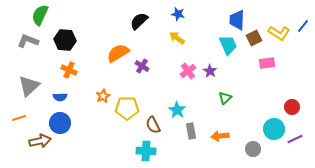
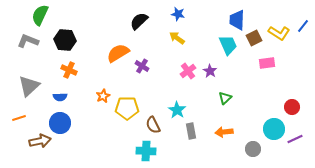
orange arrow: moved 4 px right, 4 px up
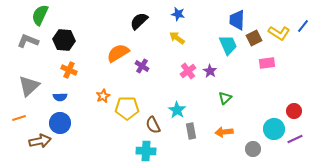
black hexagon: moved 1 px left
red circle: moved 2 px right, 4 px down
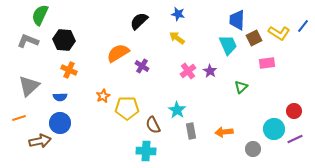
green triangle: moved 16 px right, 11 px up
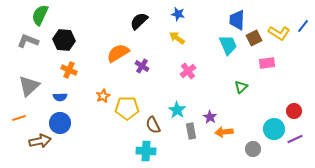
purple star: moved 46 px down
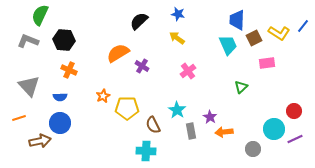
gray triangle: rotated 30 degrees counterclockwise
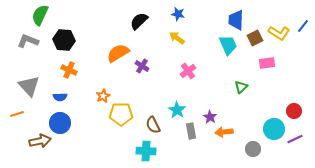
blue trapezoid: moved 1 px left
brown square: moved 1 px right
yellow pentagon: moved 6 px left, 6 px down
orange line: moved 2 px left, 4 px up
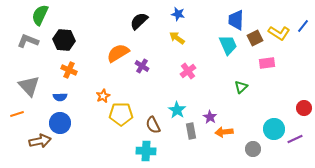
red circle: moved 10 px right, 3 px up
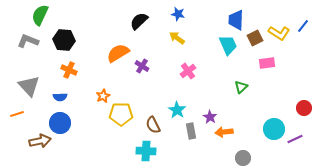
gray circle: moved 10 px left, 9 px down
